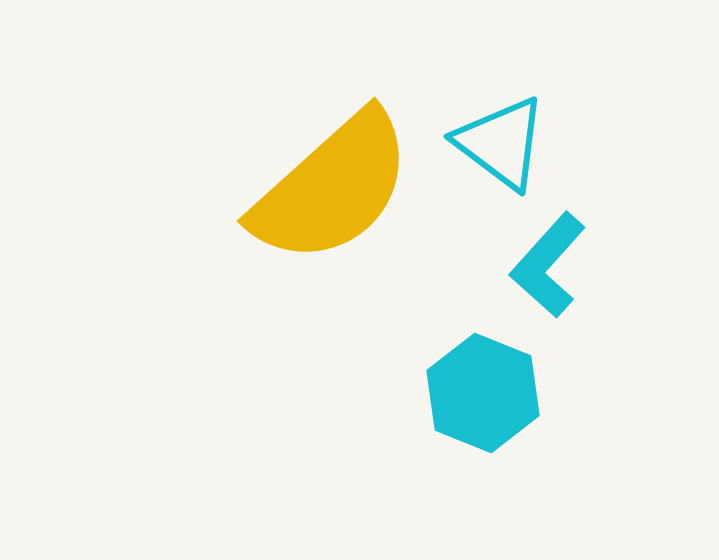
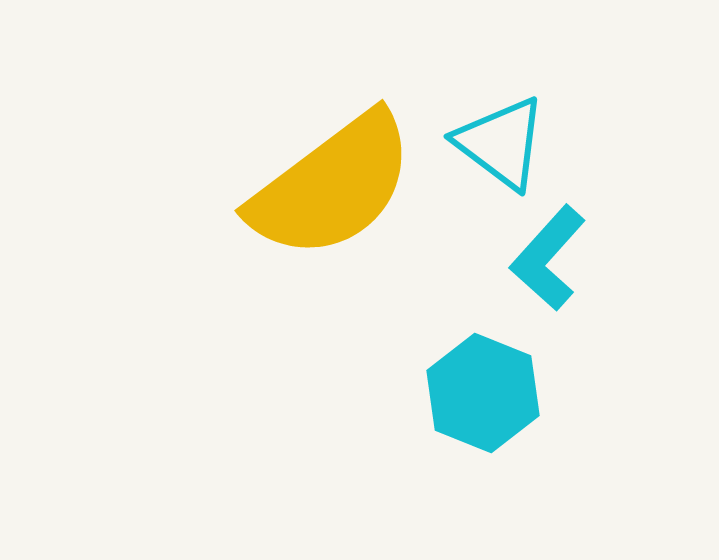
yellow semicircle: moved 2 px up; rotated 5 degrees clockwise
cyan L-shape: moved 7 px up
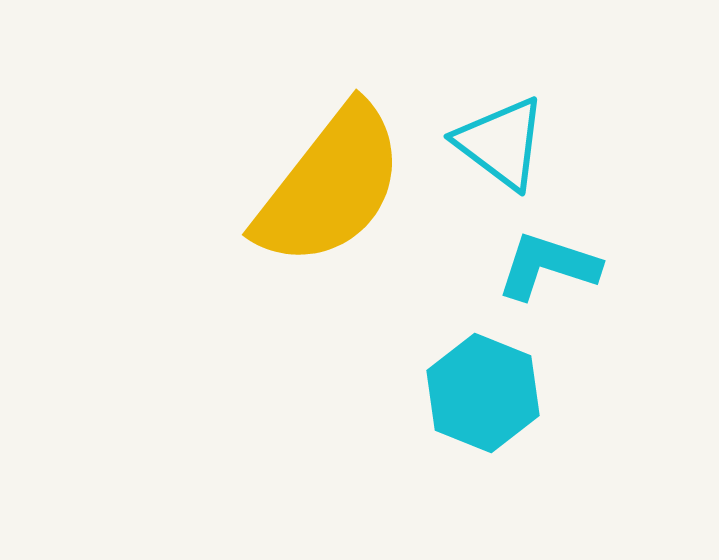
yellow semicircle: moved 2 px left; rotated 15 degrees counterclockwise
cyan L-shape: moved 8 px down; rotated 66 degrees clockwise
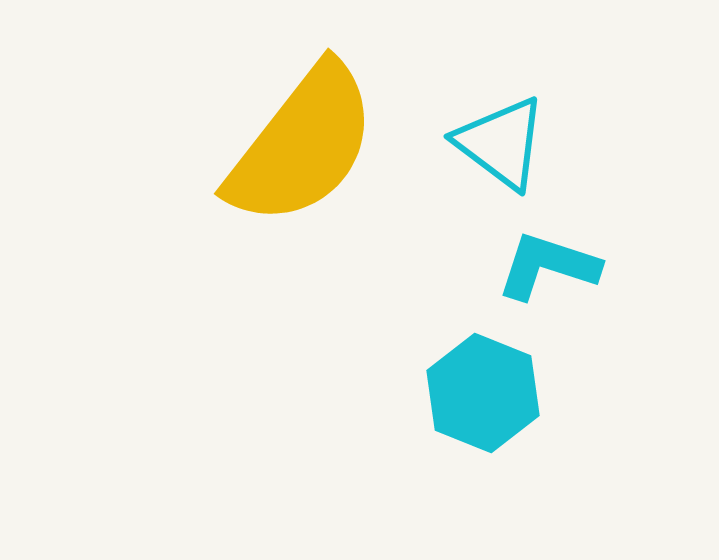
yellow semicircle: moved 28 px left, 41 px up
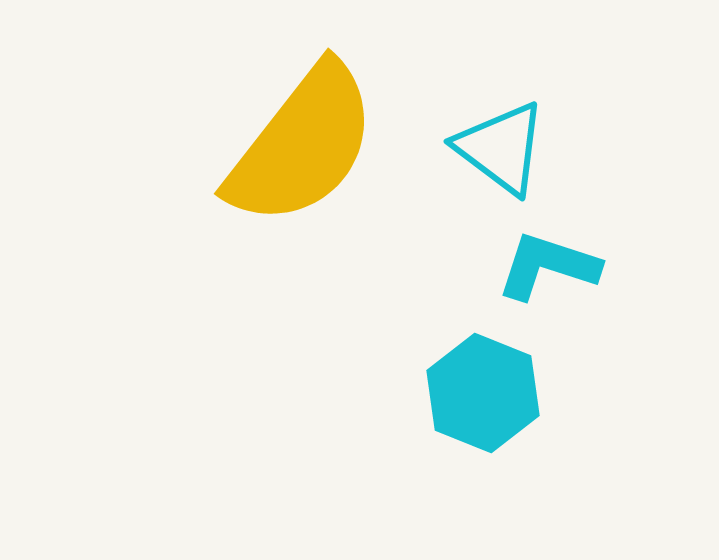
cyan triangle: moved 5 px down
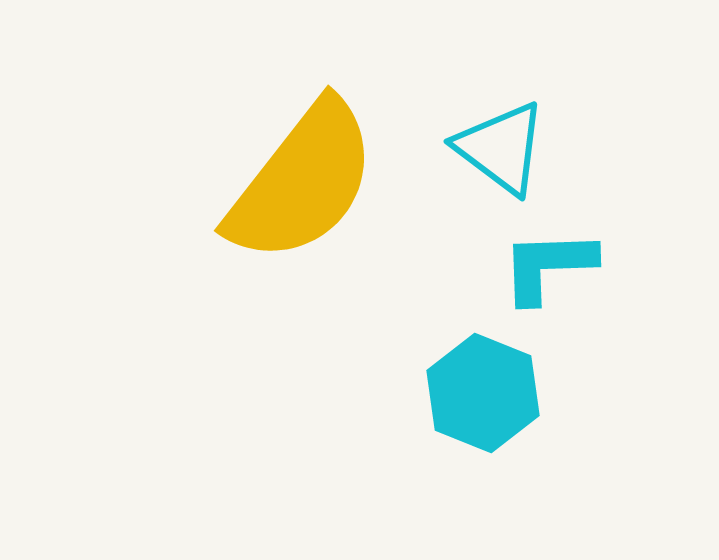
yellow semicircle: moved 37 px down
cyan L-shape: rotated 20 degrees counterclockwise
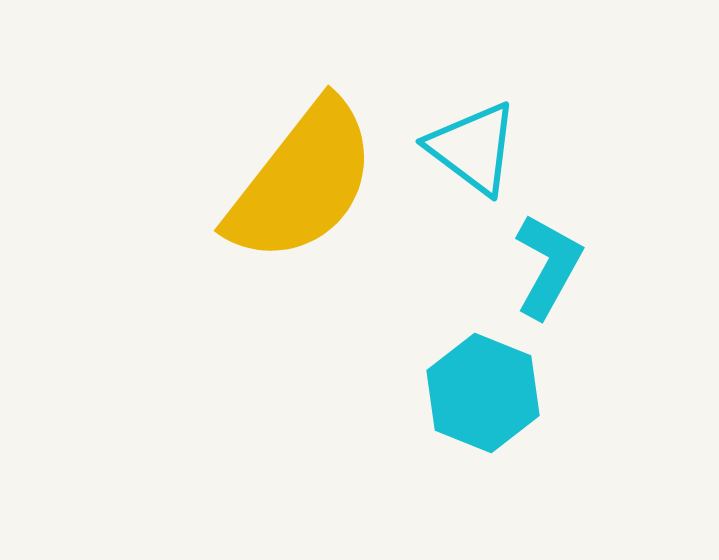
cyan triangle: moved 28 px left
cyan L-shape: rotated 121 degrees clockwise
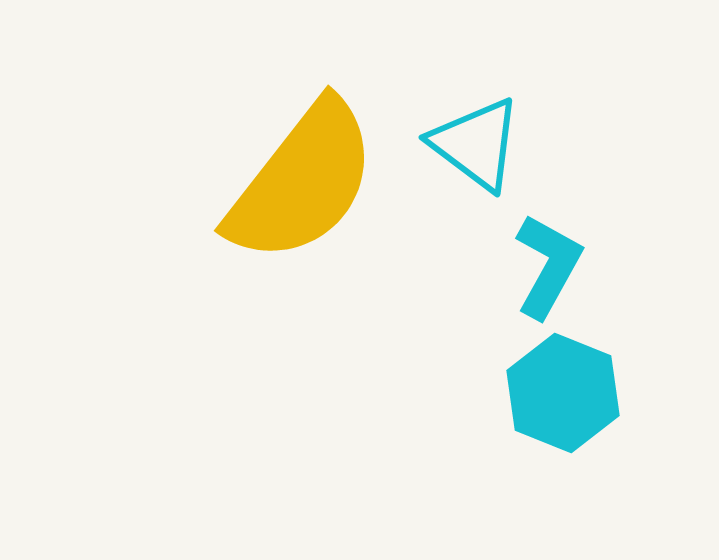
cyan triangle: moved 3 px right, 4 px up
cyan hexagon: moved 80 px right
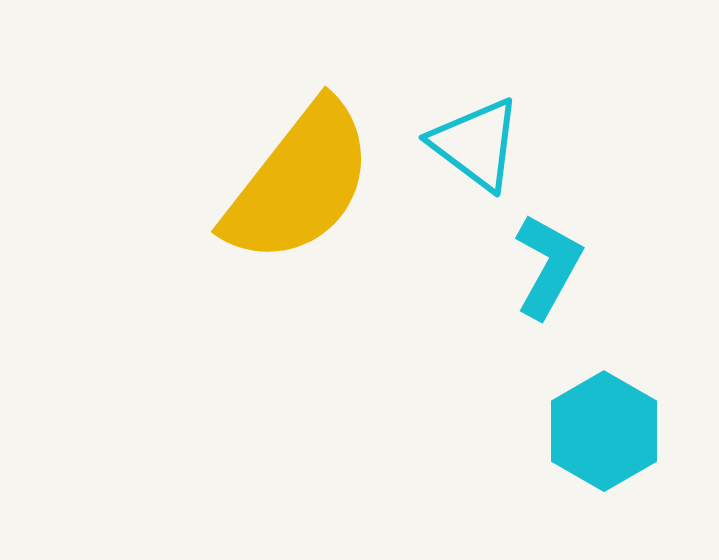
yellow semicircle: moved 3 px left, 1 px down
cyan hexagon: moved 41 px right, 38 px down; rotated 8 degrees clockwise
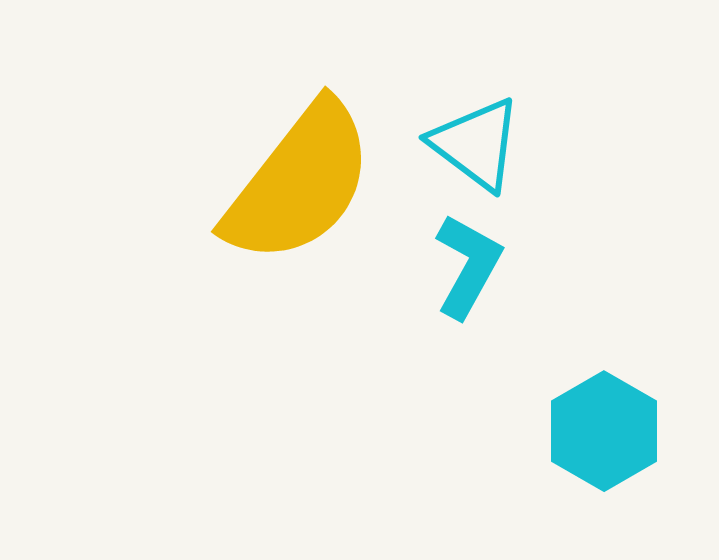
cyan L-shape: moved 80 px left
